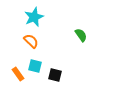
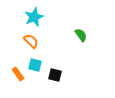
cyan square: moved 1 px up
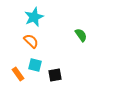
black square: rotated 24 degrees counterclockwise
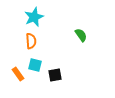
orange semicircle: rotated 42 degrees clockwise
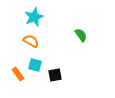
orange semicircle: rotated 56 degrees counterclockwise
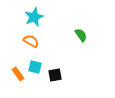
cyan square: moved 2 px down
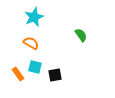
orange semicircle: moved 2 px down
